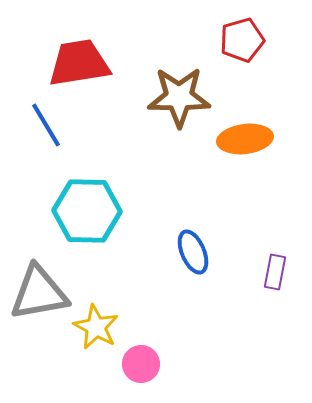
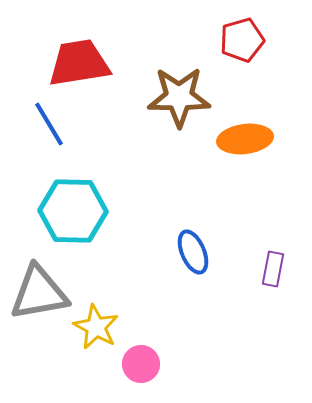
blue line: moved 3 px right, 1 px up
cyan hexagon: moved 14 px left
purple rectangle: moved 2 px left, 3 px up
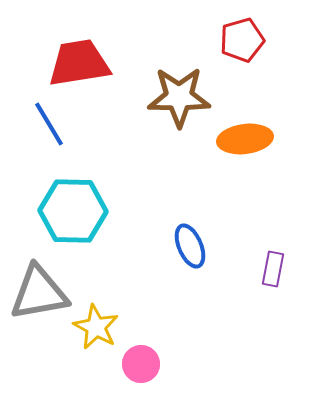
blue ellipse: moved 3 px left, 6 px up
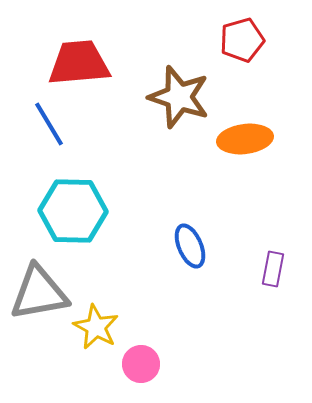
red trapezoid: rotated 4 degrees clockwise
brown star: rotated 18 degrees clockwise
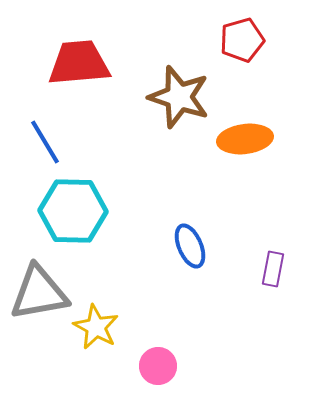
blue line: moved 4 px left, 18 px down
pink circle: moved 17 px right, 2 px down
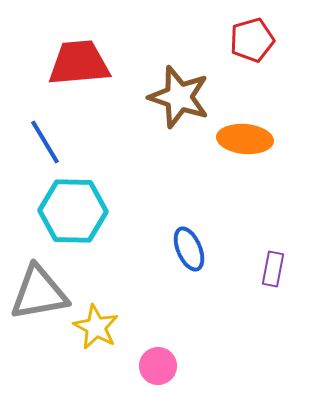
red pentagon: moved 10 px right
orange ellipse: rotated 12 degrees clockwise
blue ellipse: moved 1 px left, 3 px down
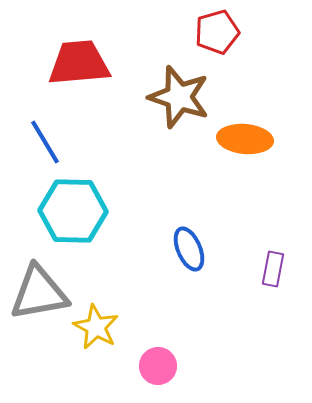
red pentagon: moved 35 px left, 8 px up
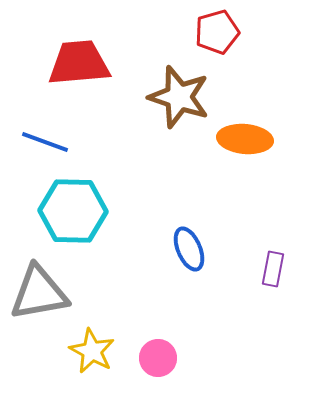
blue line: rotated 39 degrees counterclockwise
yellow star: moved 4 px left, 24 px down
pink circle: moved 8 px up
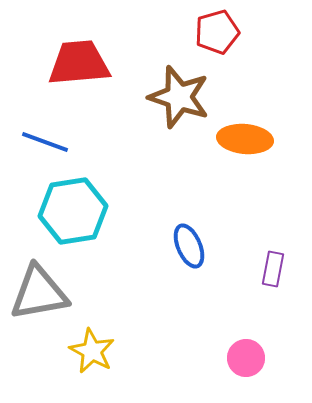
cyan hexagon: rotated 10 degrees counterclockwise
blue ellipse: moved 3 px up
pink circle: moved 88 px right
